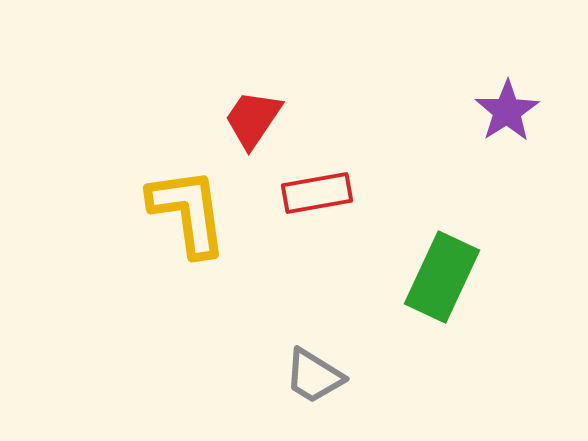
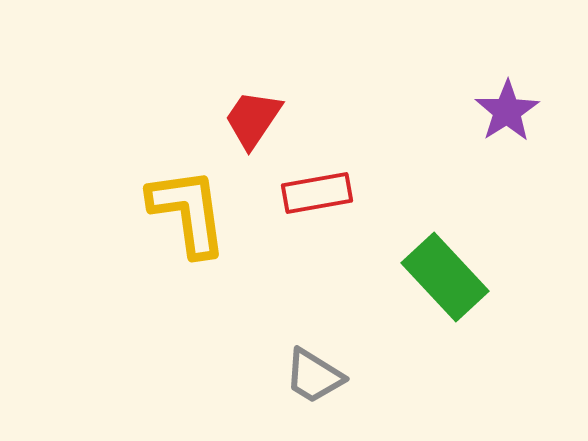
green rectangle: moved 3 px right; rotated 68 degrees counterclockwise
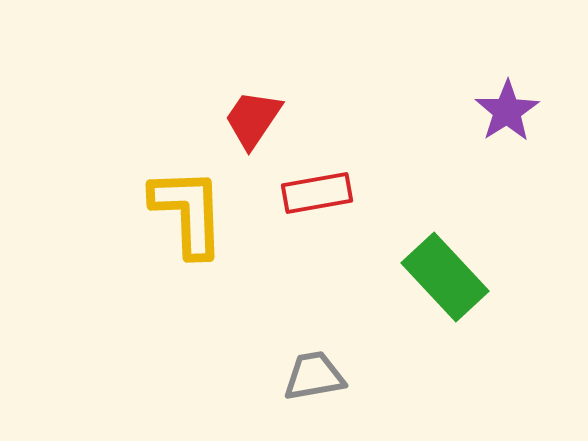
yellow L-shape: rotated 6 degrees clockwise
gray trapezoid: rotated 138 degrees clockwise
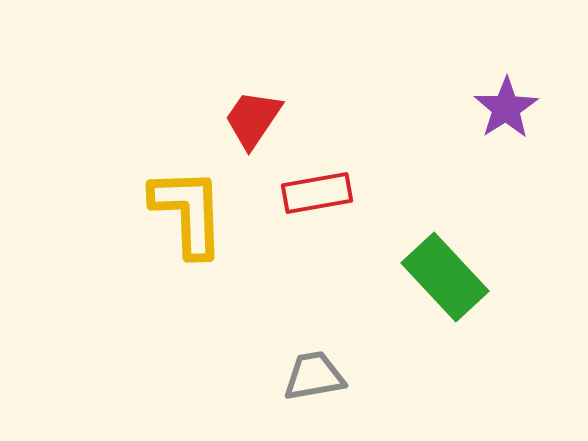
purple star: moved 1 px left, 3 px up
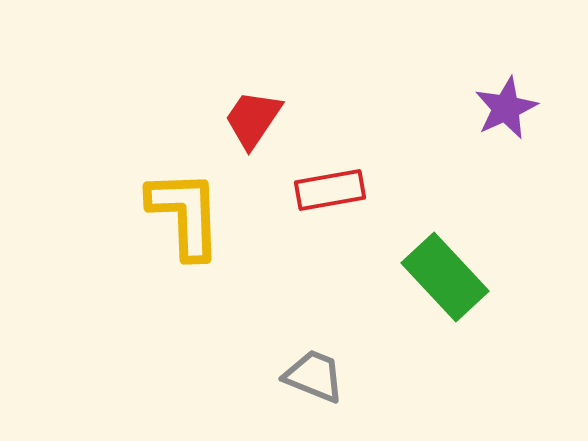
purple star: rotated 8 degrees clockwise
red rectangle: moved 13 px right, 3 px up
yellow L-shape: moved 3 px left, 2 px down
gray trapezoid: rotated 32 degrees clockwise
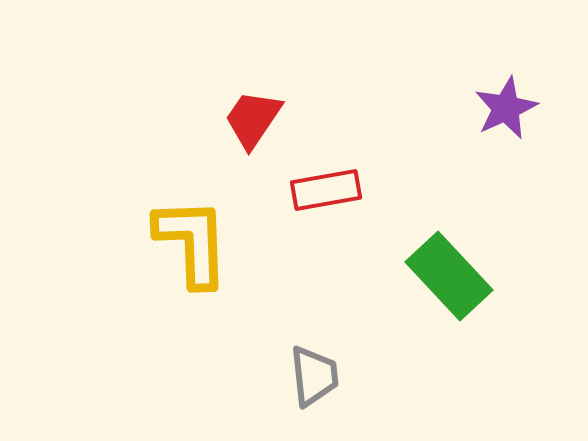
red rectangle: moved 4 px left
yellow L-shape: moved 7 px right, 28 px down
green rectangle: moved 4 px right, 1 px up
gray trapezoid: rotated 62 degrees clockwise
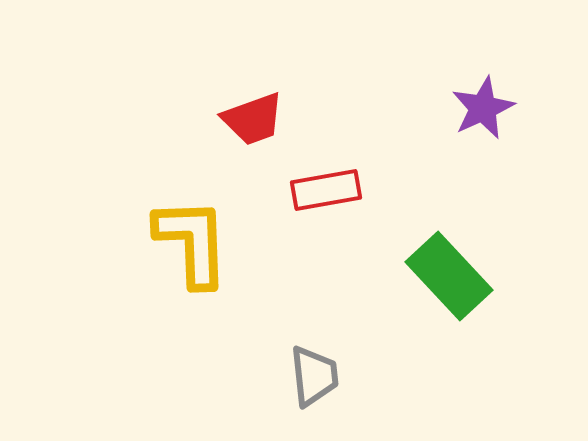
purple star: moved 23 px left
red trapezoid: rotated 144 degrees counterclockwise
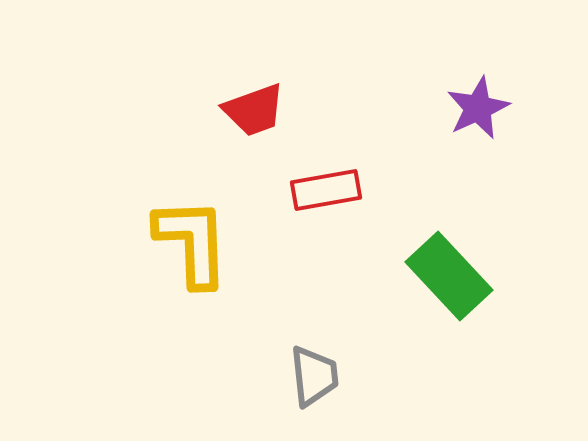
purple star: moved 5 px left
red trapezoid: moved 1 px right, 9 px up
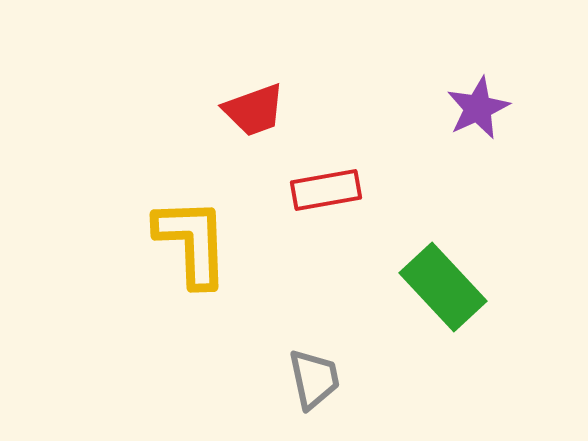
green rectangle: moved 6 px left, 11 px down
gray trapezoid: moved 3 px down; rotated 6 degrees counterclockwise
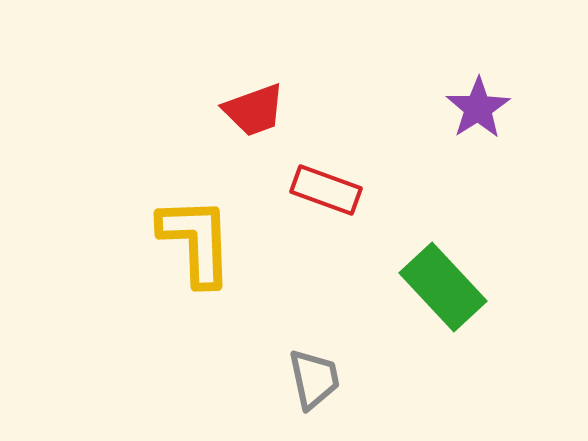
purple star: rotated 8 degrees counterclockwise
red rectangle: rotated 30 degrees clockwise
yellow L-shape: moved 4 px right, 1 px up
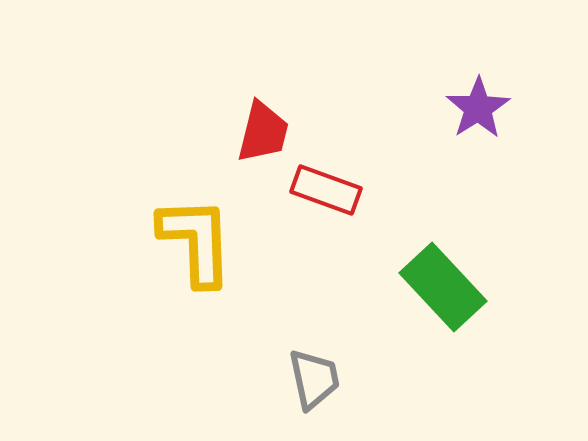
red trapezoid: moved 9 px right, 22 px down; rotated 56 degrees counterclockwise
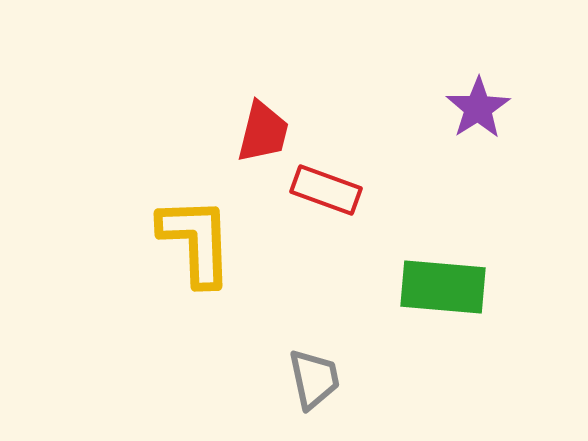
green rectangle: rotated 42 degrees counterclockwise
